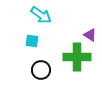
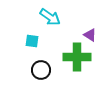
cyan arrow: moved 9 px right, 2 px down
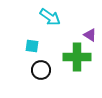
cyan square: moved 5 px down
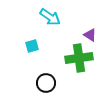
cyan square: rotated 24 degrees counterclockwise
green cross: moved 2 px right, 1 px down; rotated 8 degrees counterclockwise
black circle: moved 5 px right, 13 px down
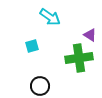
black circle: moved 6 px left, 3 px down
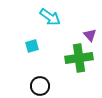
purple triangle: rotated 16 degrees clockwise
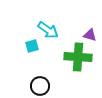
cyan arrow: moved 2 px left, 13 px down
purple triangle: rotated 32 degrees counterclockwise
green cross: moved 1 px left, 1 px up; rotated 12 degrees clockwise
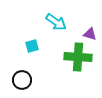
cyan arrow: moved 8 px right, 8 px up
purple triangle: moved 1 px up
black circle: moved 18 px left, 6 px up
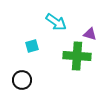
green cross: moved 1 px left, 1 px up
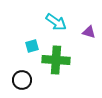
purple triangle: moved 1 px left, 2 px up
green cross: moved 21 px left, 4 px down
